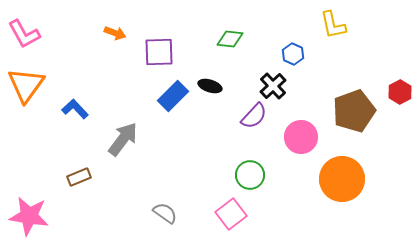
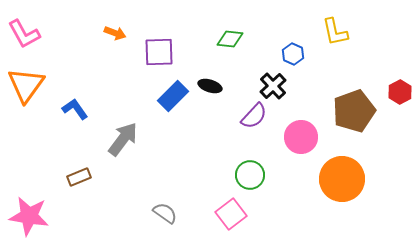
yellow L-shape: moved 2 px right, 7 px down
blue L-shape: rotated 8 degrees clockwise
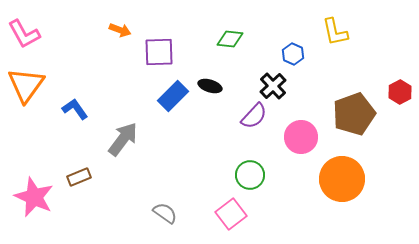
orange arrow: moved 5 px right, 3 px up
brown pentagon: moved 3 px down
pink star: moved 5 px right, 19 px up; rotated 15 degrees clockwise
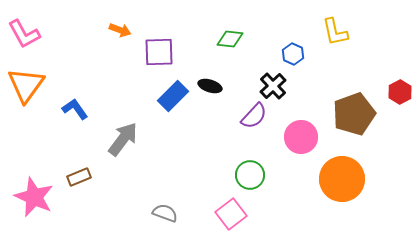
gray semicircle: rotated 15 degrees counterclockwise
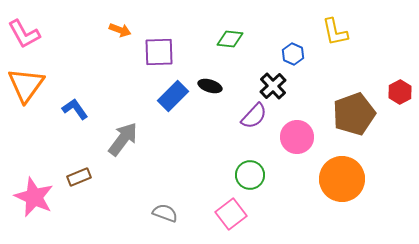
pink circle: moved 4 px left
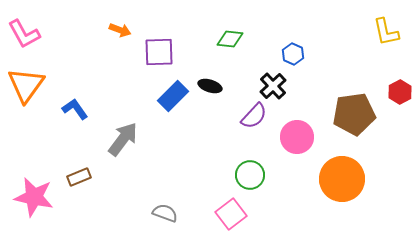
yellow L-shape: moved 51 px right
brown pentagon: rotated 12 degrees clockwise
pink star: rotated 12 degrees counterclockwise
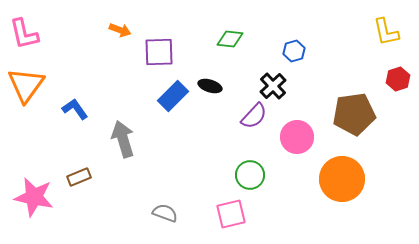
pink L-shape: rotated 16 degrees clockwise
blue hexagon: moved 1 px right, 3 px up; rotated 20 degrees clockwise
red hexagon: moved 2 px left, 13 px up; rotated 10 degrees clockwise
gray arrow: rotated 54 degrees counterclockwise
pink square: rotated 24 degrees clockwise
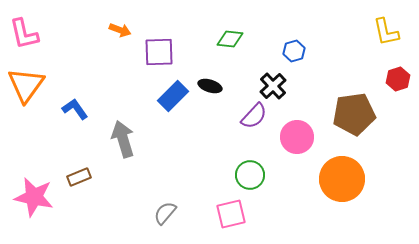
gray semicircle: rotated 70 degrees counterclockwise
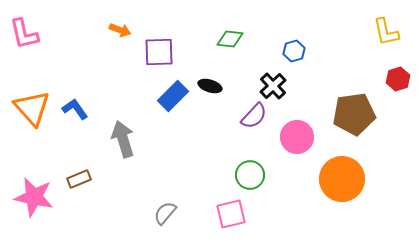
orange triangle: moved 6 px right, 23 px down; rotated 18 degrees counterclockwise
brown rectangle: moved 2 px down
